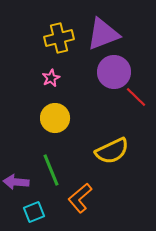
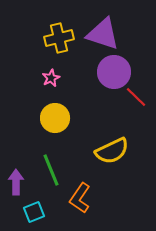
purple triangle: rotated 39 degrees clockwise
purple arrow: rotated 85 degrees clockwise
orange L-shape: rotated 16 degrees counterclockwise
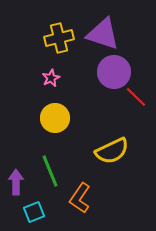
green line: moved 1 px left, 1 px down
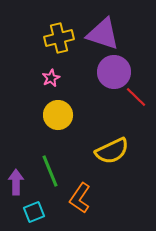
yellow circle: moved 3 px right, 3 px up
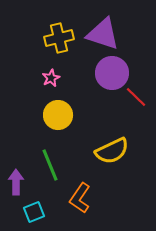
purple circle: moved 2 px left, 1 px down
green line: moved 6 px up
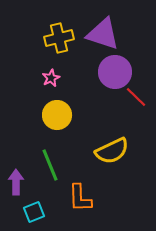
purple circle: moved 3 px right, 1 px up
yellow circle: moved 1 px left
orange L-shape: rotated 36 degrees counterclockwise
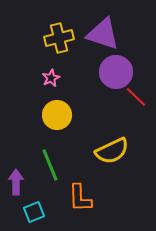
purple circle: moved 1 px right
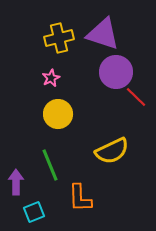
yellow circle: moved 1 px right, 1 px up
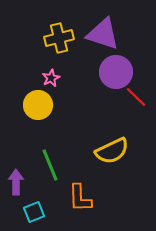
yellow circle: moved 20 px left, 9 px up
